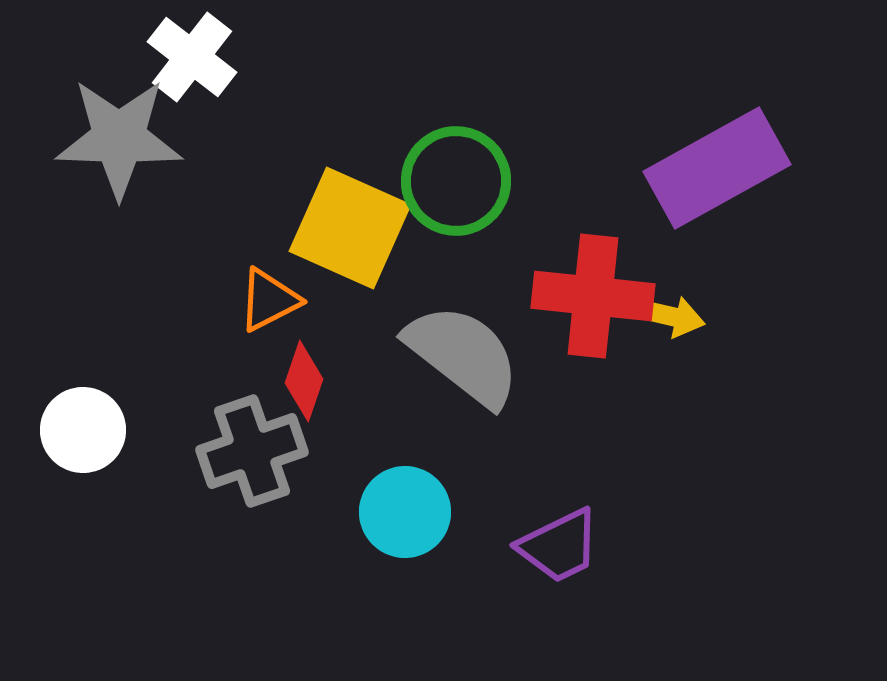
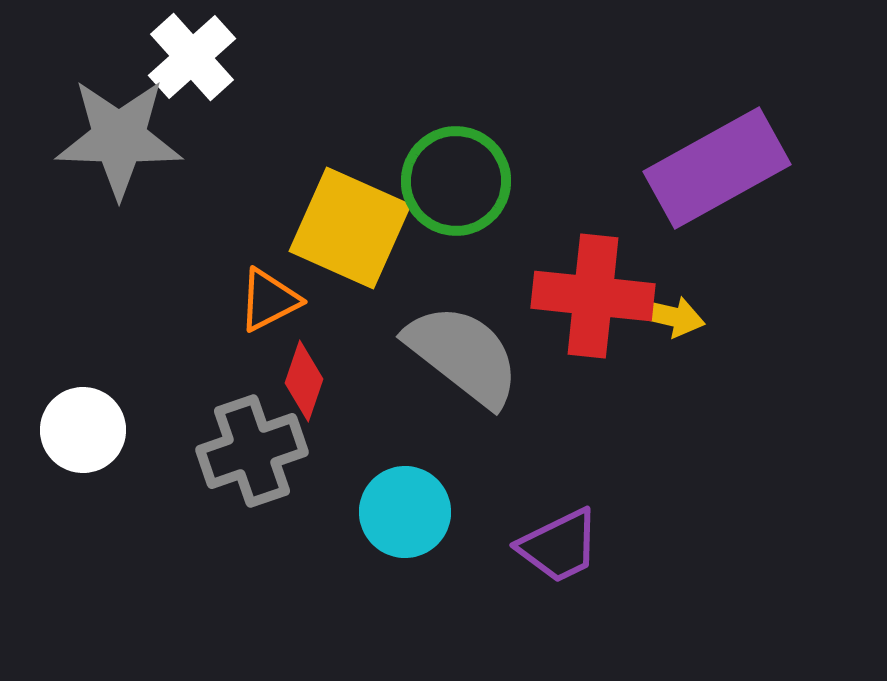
white cross: rotated 10 degrees clockwise
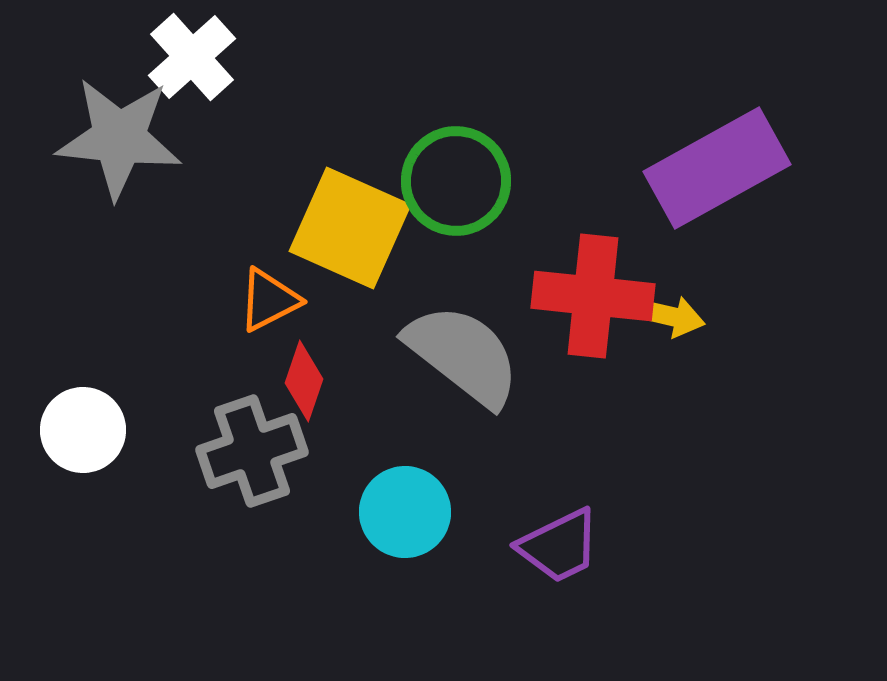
gray star: rotated 4 degrees clockwise
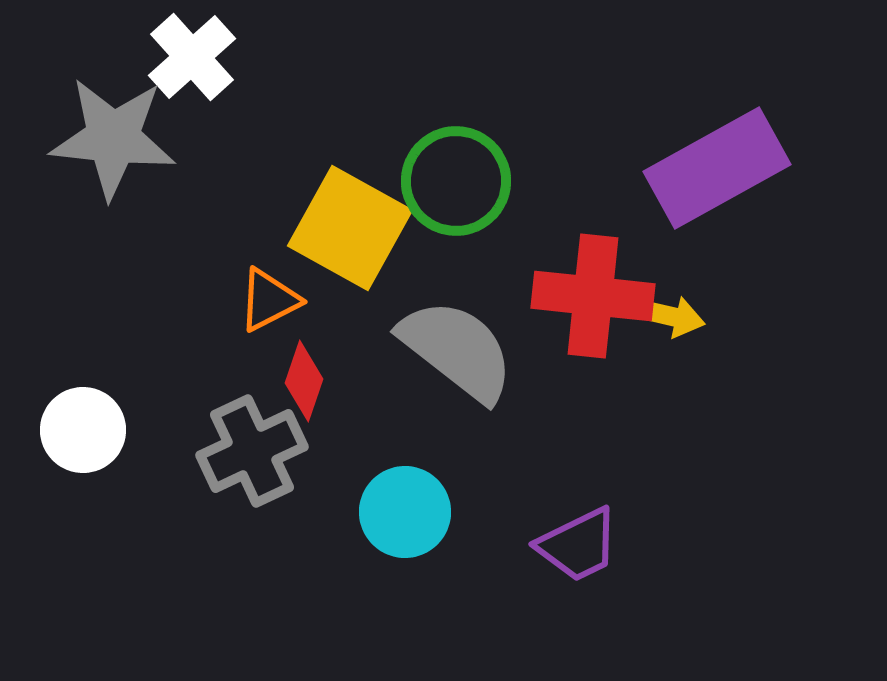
gray star: moved 6 px left
yellow square: rotated 5 degrees clockwise
gray semicircle: moved 6 px left, 5 px up
gray cross: rotated 6 degrees counterclockwise
purple trapezoid: moved 19 px right, 1 px up
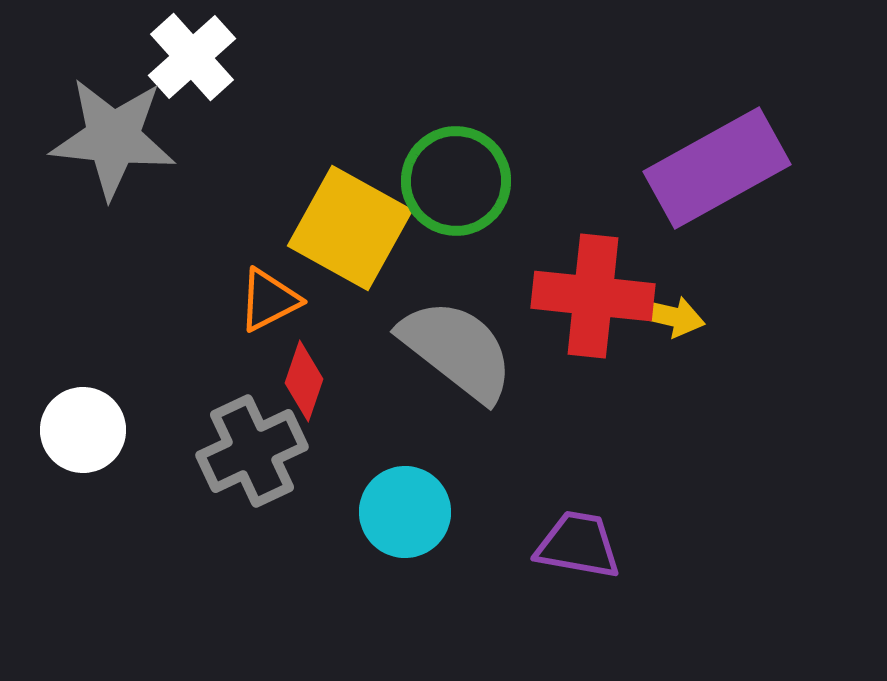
purple trapezoid: rotated 144 degrees counterclockwise
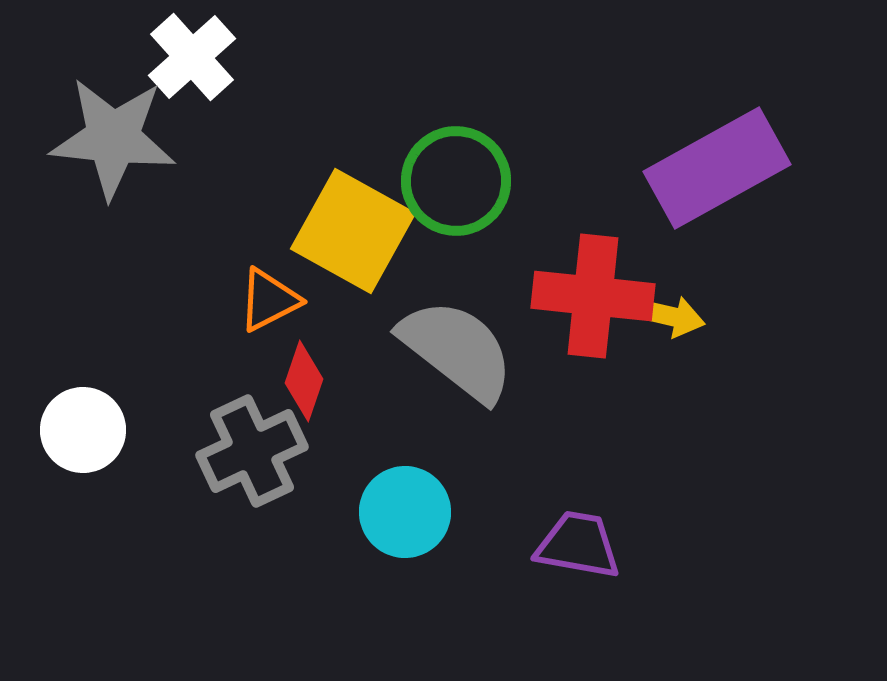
yellow square: moved 3 px right, 3 px down
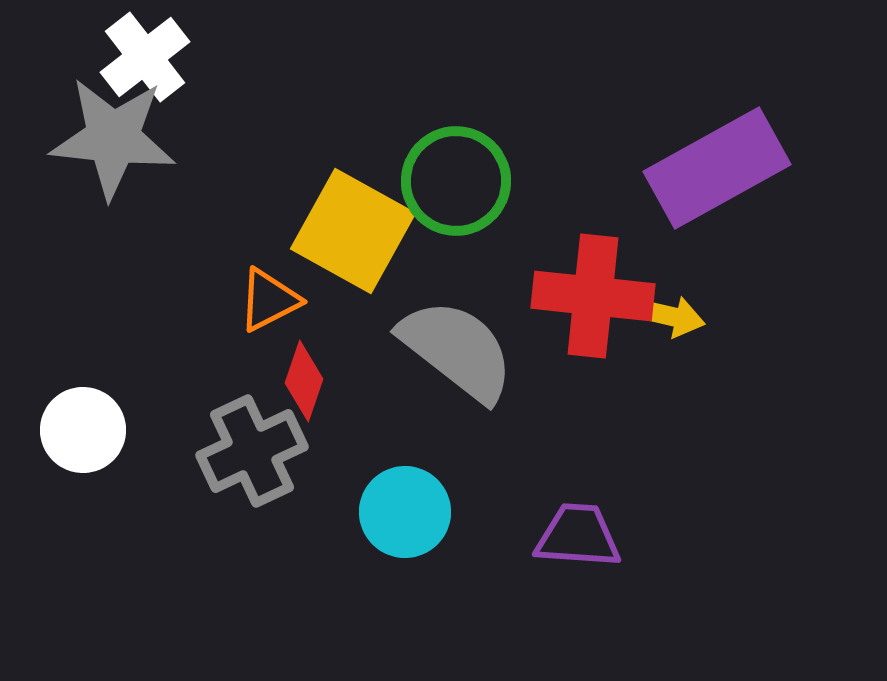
white cross: moved 47 px left; rotated 4 degrees clockwise
purple trapezoid: moved 9 px up; rotated 6 degrees counterclockwise
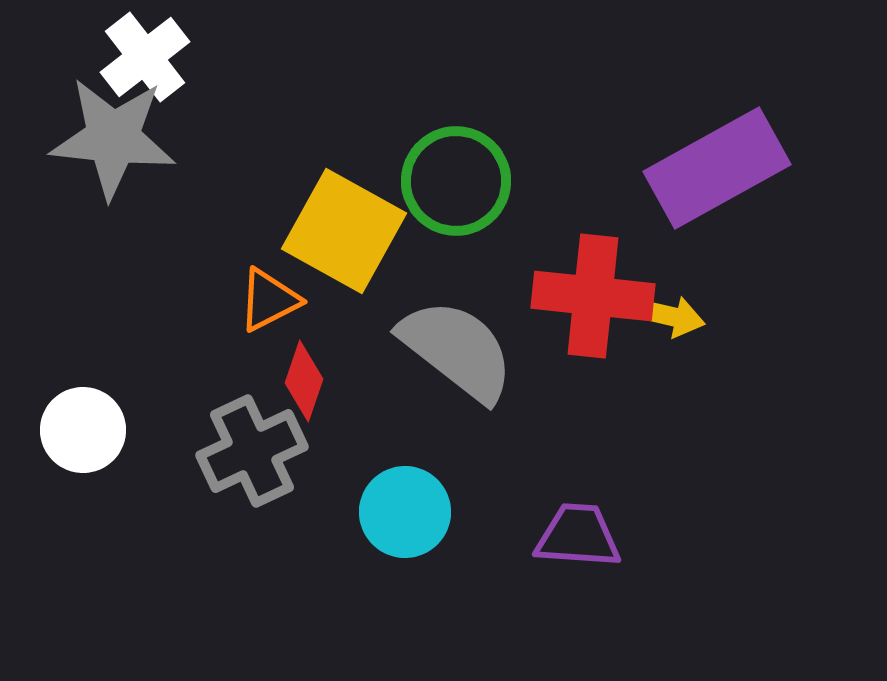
yellow square: moved 9 px left
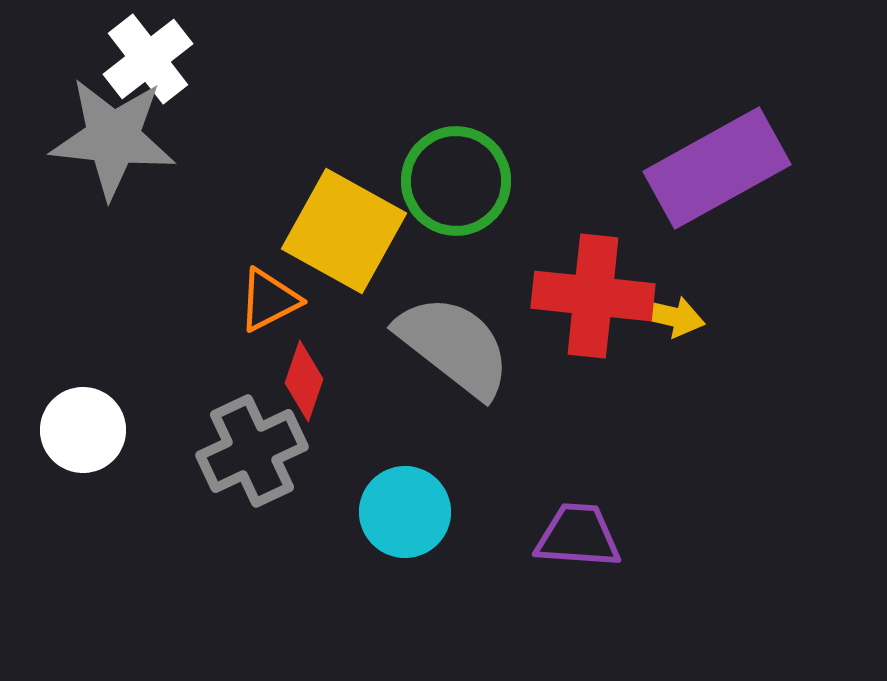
white cross: moved 3 px right, 2 px down
gray semicircle: moved 3 px left, 4 px up
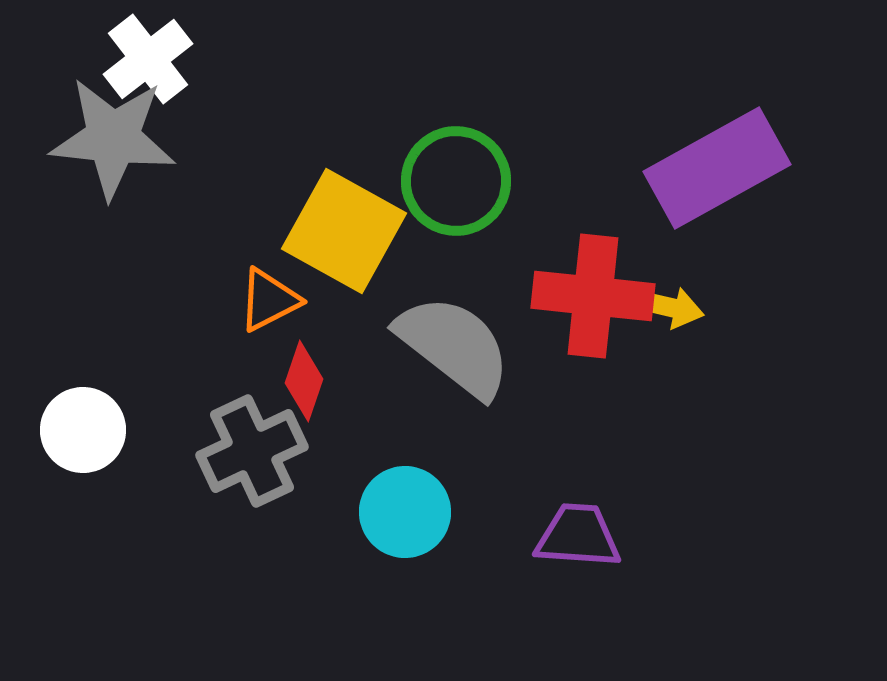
yellow arrow: moved 1 px left, 9 px up
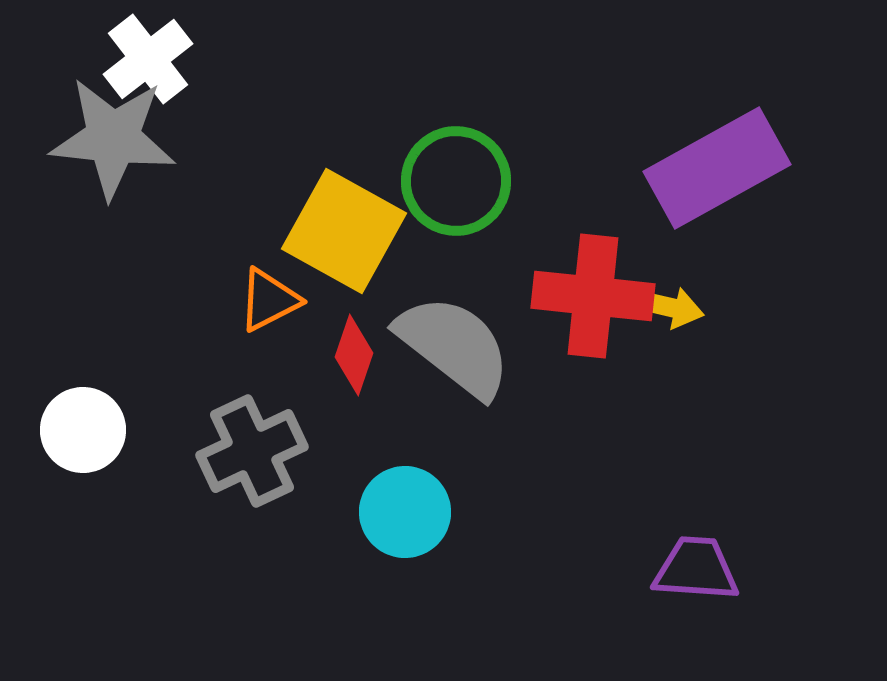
red diamond: moved 50 px right, 26 px up
purple trapezoid: moved 118 px right, 33 px down
